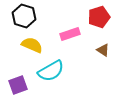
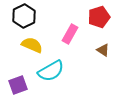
black hexagon: rotated 15 degrees clockwise
pink rectangle: rotated 42 degrees counterclockwise
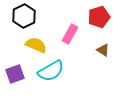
yellow semicircle: moved 4 px right
purple square: moved 3 px left, 11 px up
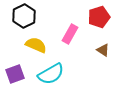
cyan semicircle: moved 3 px down
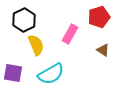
black hexagon: moved 4 px down
yellow semicircle: rotated 45 degrees clockwise
purple square: moved 2 px left, 1 px up; rotated 30 degrees clockwise
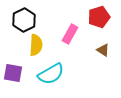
yellow semicircle: rotated 25 degrees clockwise
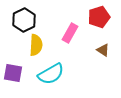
pink rectangle: moved 1 px up
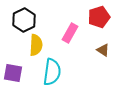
cyan semicircle: moved 1 px right, 2 px up; rotated 52 degrees counterclockwise
